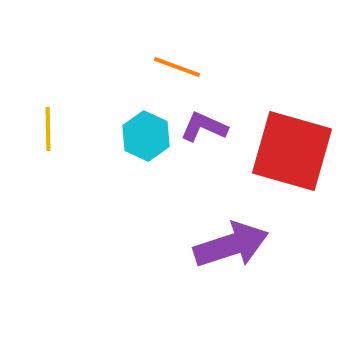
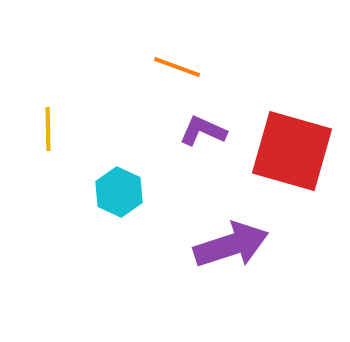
purple L-shape: moved 1 px left, 4 px down
cyan hexagon: moved 27 px left, 56 px down
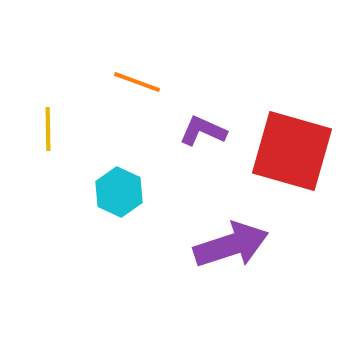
orange line: moved 40 px left, 15 px down
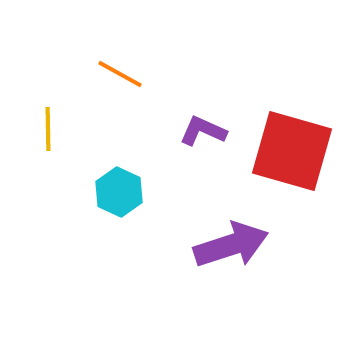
orange line: moved 17 px left, 8 px up; rotated 9 degrees clockwise
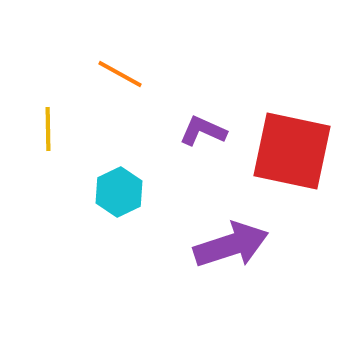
red square: rotated 4 degrees counterclockwise
cyan hexagon: rotated 9 degrees clockwise
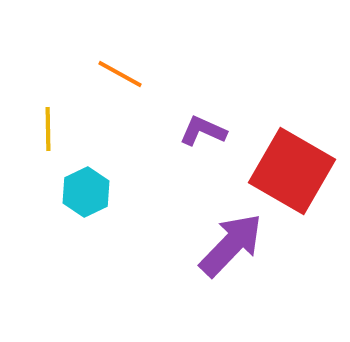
red square: moved 20 px down; rotated 18 degrees clockwise
cyan hexagon: moved 33 px left
purple arrow: rotated 28 degrees counterclockwise
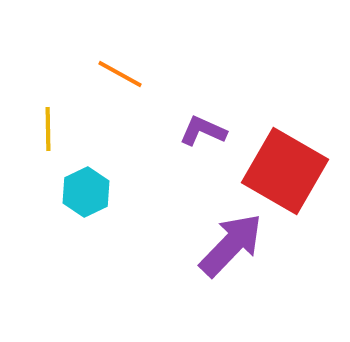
red square: moved 7 px left
